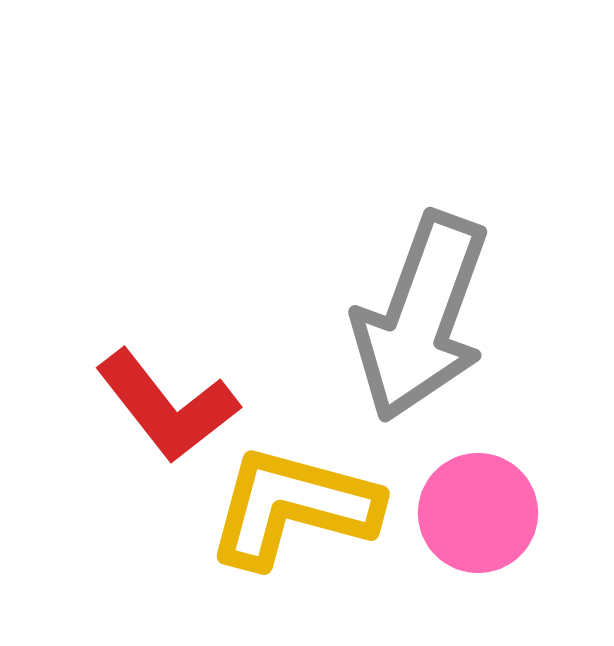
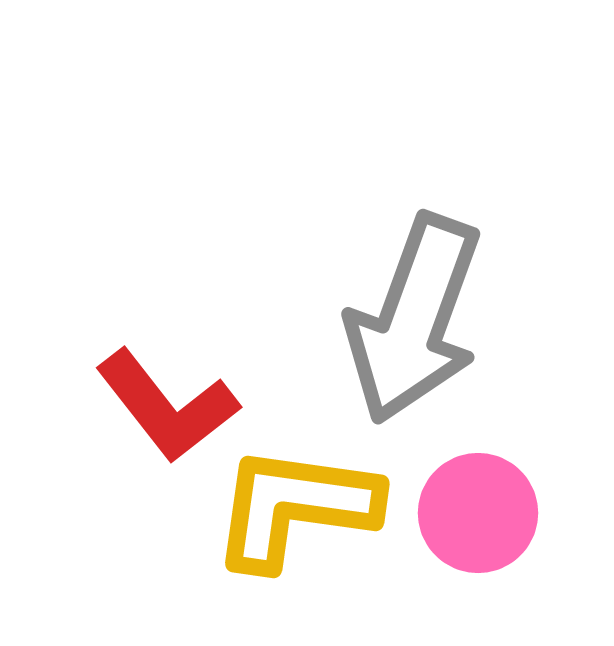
gray arrow: moved 7 px left, 2 px down
yellow L-shape: moved 2 px right; rotated 7 degrees counterclockwise
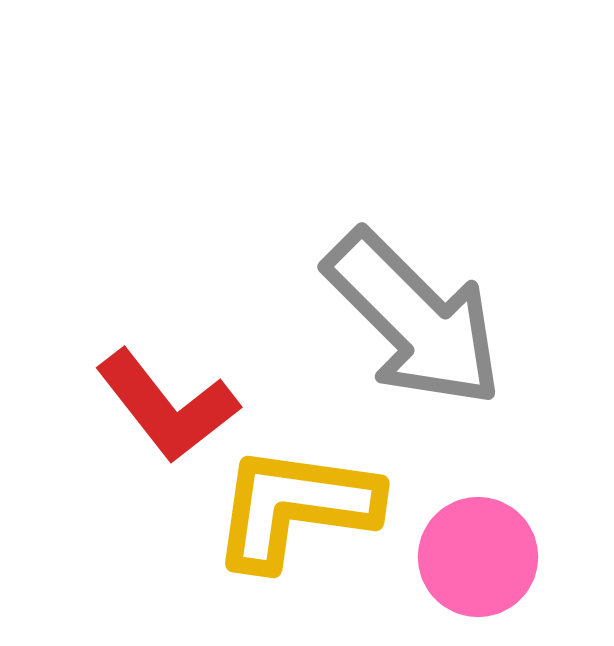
gray arrow: rotated 65 degrees counterclockwise
pink circle: moved 44 px down
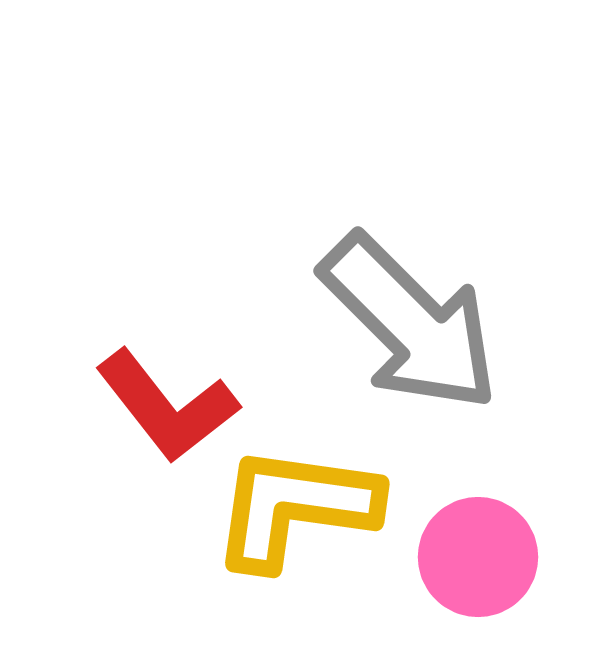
gray arrow: moved 4 px left, 4 px down
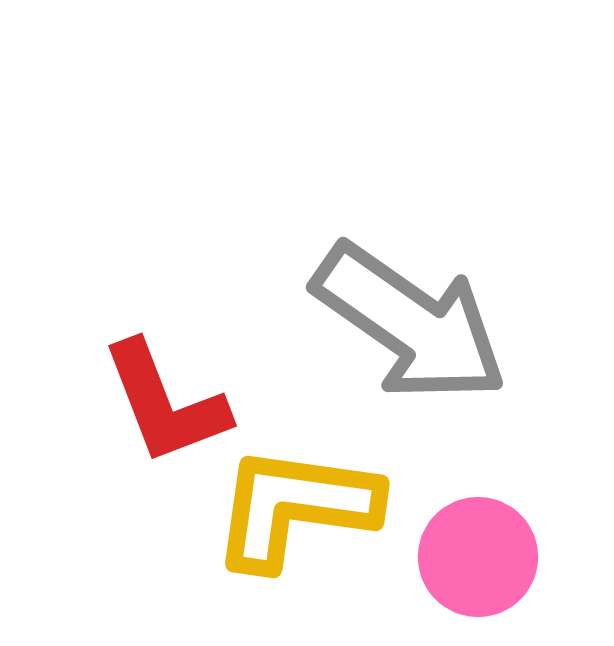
gray arrow: rotated 10 degrees counterclockwise
red L-shape: moved 2 px left, 3 px up; rotated 17 degrees clockwise
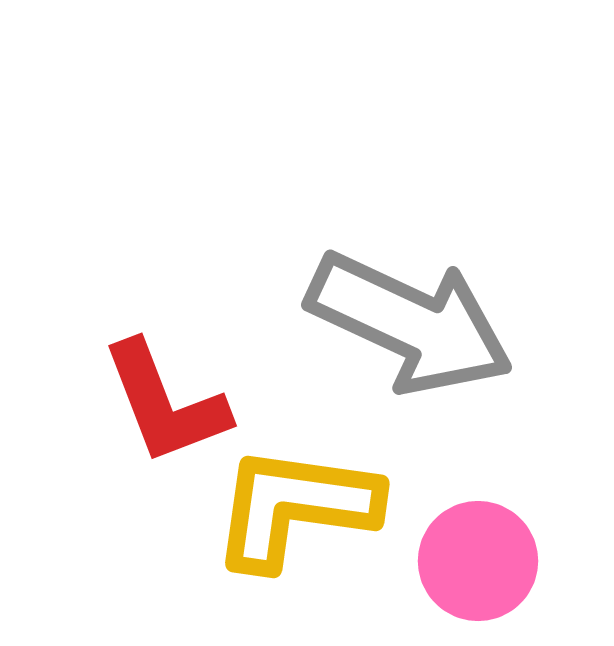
gray arrow: rotated 10 degrees counterclockwise
pink circle: moved 4 px down
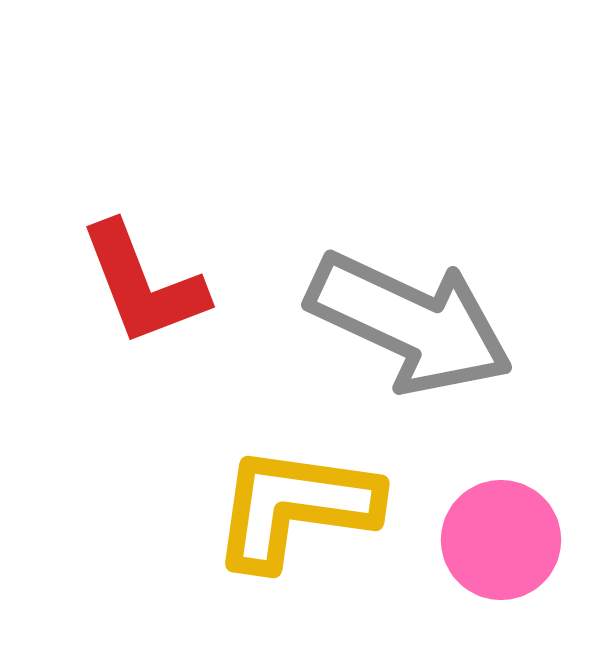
red L-shape: moved 22 px left, 119 px up
pink circle: moved 23 px right, 21 px up
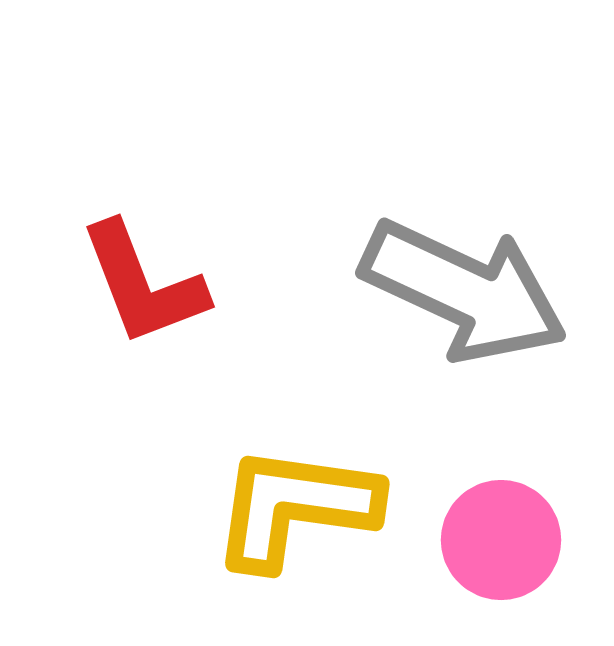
gray arrow: moved 54 px right, 32 px up
